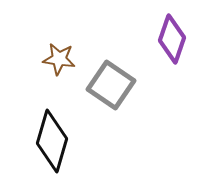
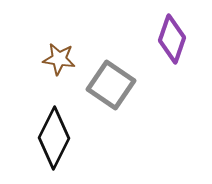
black diamond: moved 2 px right, 3 px up; rotated 10 degrees clockwise
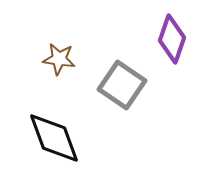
gray square: moved 11 px right
black diamond: rotated 46 degrees counterclockwise
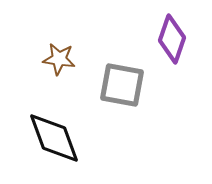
gray square: rotated 24 degrees counterclockwise
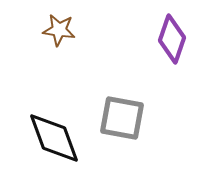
brown star: moved 29 px up
gray square: moved 33 px down
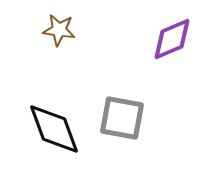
purple diamond: rotated 48 degrees clockwise
black diamond: moved 9 px up
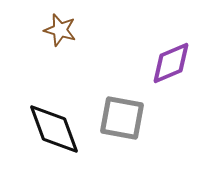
brown star: moved 1 px right; rotated 8 degrees clockwise
purple diamond: moved 1 px left, 24 px down
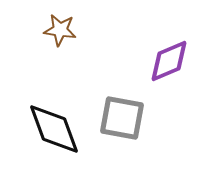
brown star: rotated 8 degrees counterclockwise
purple diamond: moved 2 px left, 2 px up
